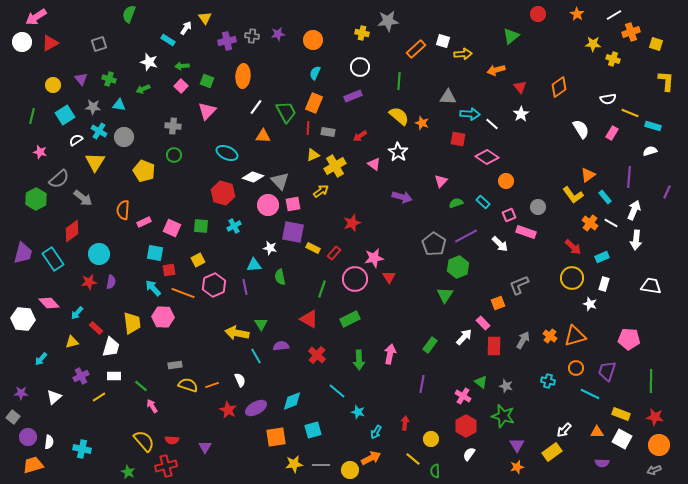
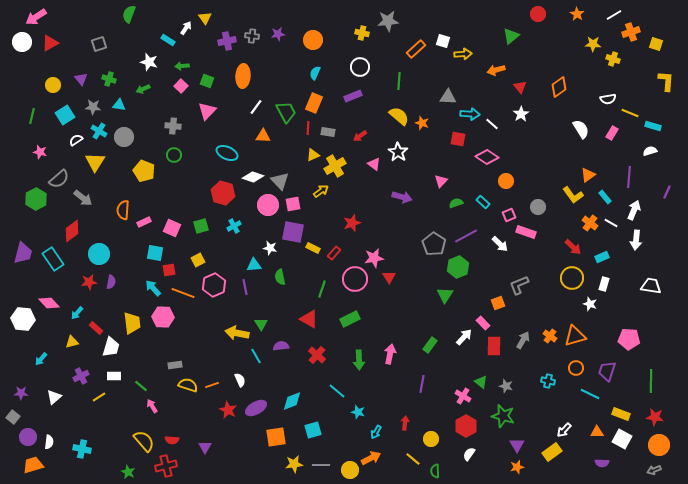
green square at (201, 226): rotated 21 degrees counterclockwise
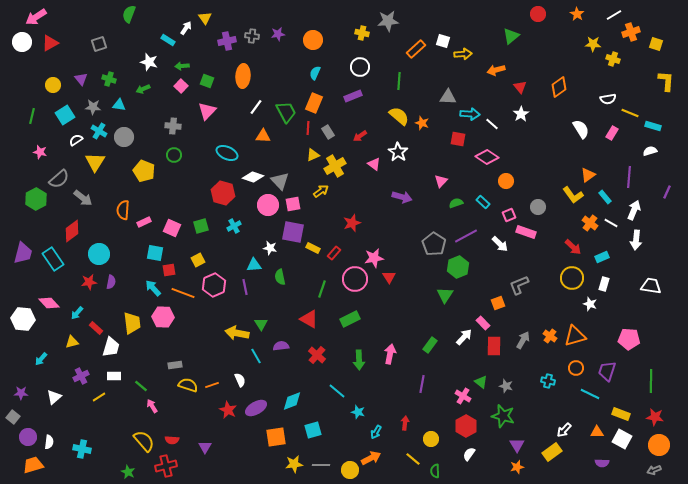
gray rectangle at (328, 132): rotated 48 degrees clockwise
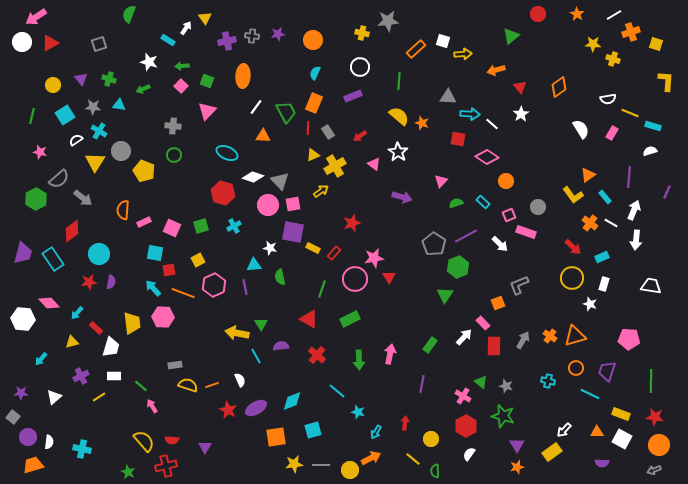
gray circle at (124, 137): moved 3 px left, 14 px down
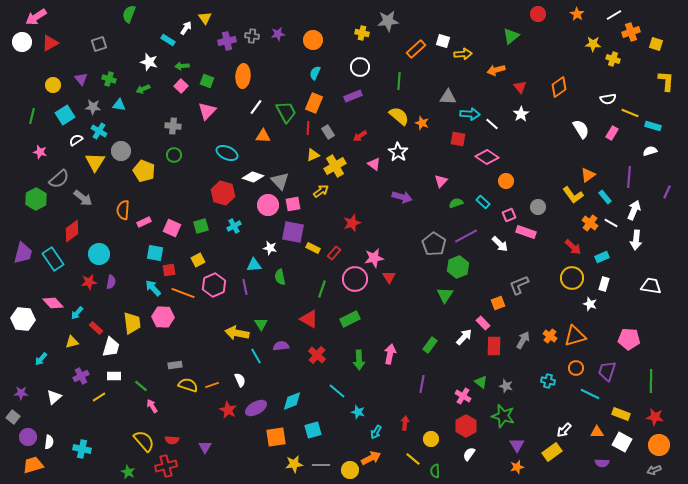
pink diamond at (49, 303): moved 4 px right
white square at (622, 439): moved 3 px down
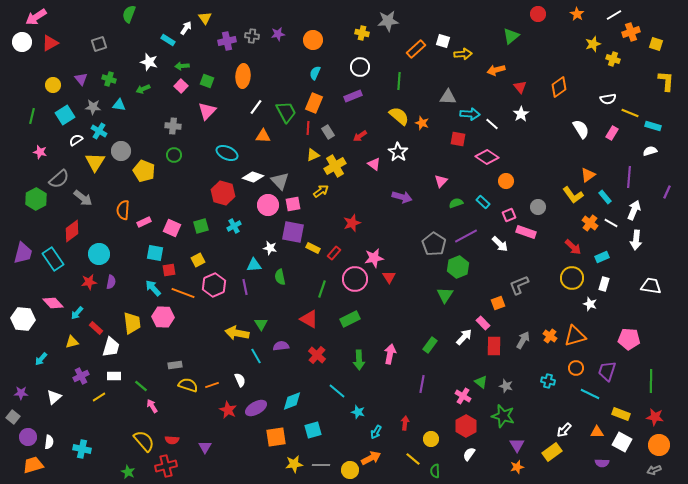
yellow star at (593, 44): rotated 21 degrees counterclockwise
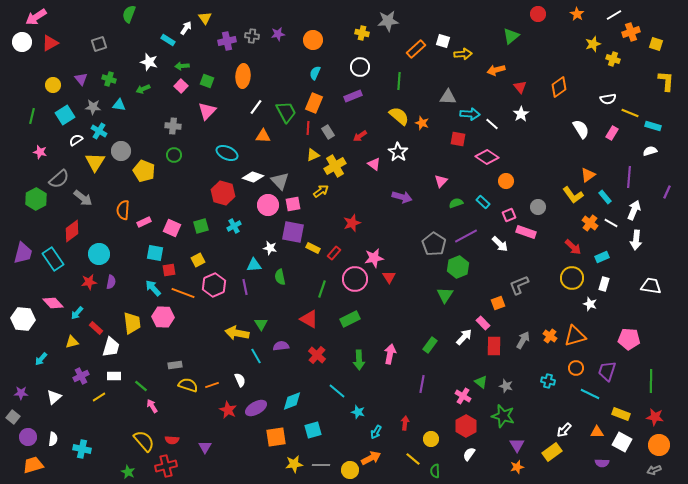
white semicircle at (49, 442): moved 4 px right, 3 px up
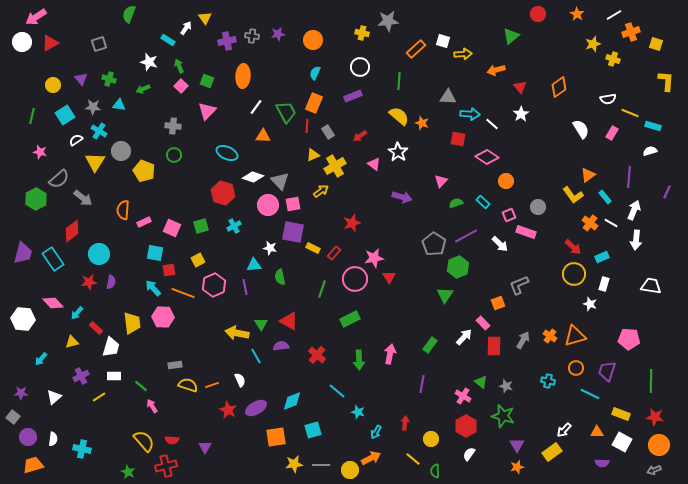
green arrow at (182, 66): moved 3 px left; rotated 72 degrees clockwise
red line at (308, 128): moved 1 px left, 2 px up
yellow circle at (572, 278): moved 2 px right, 4 px up
red triangle at (309, 319): moved 20 px left, 2 px down
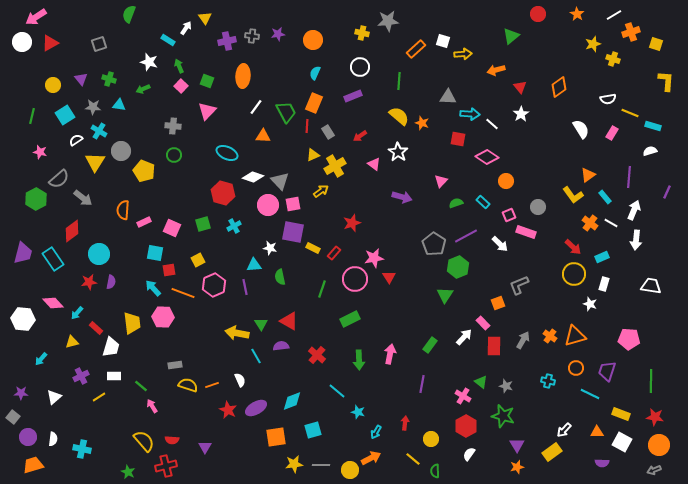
green square at (201, 226): moved 2 px right, 2 px up
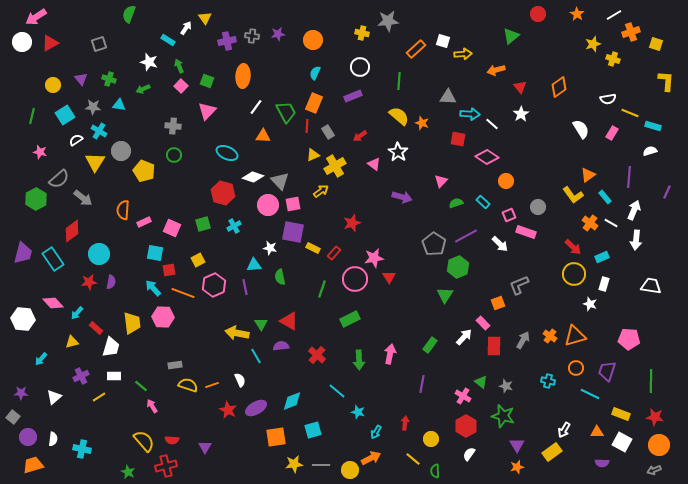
white arrow at (564, 430): rotated 14 degrees counterclockwise
